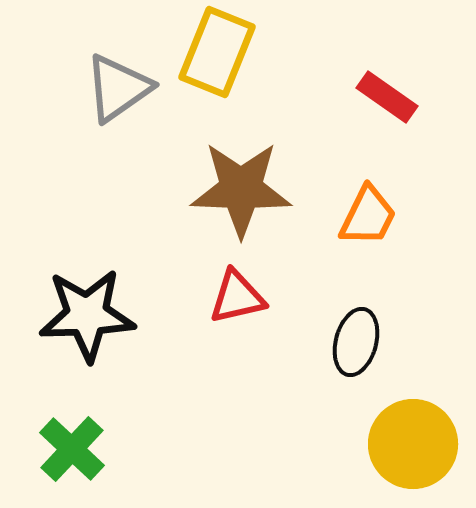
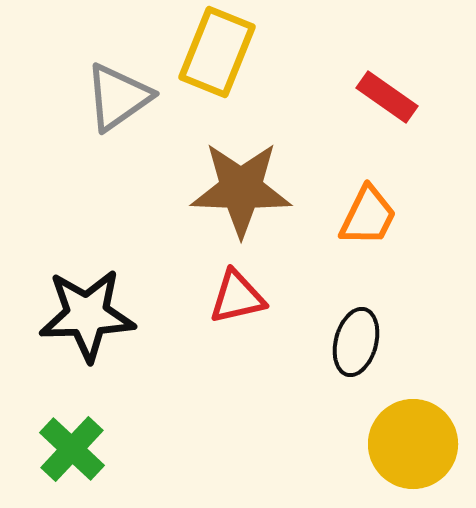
gray triangle: moved 9 px down
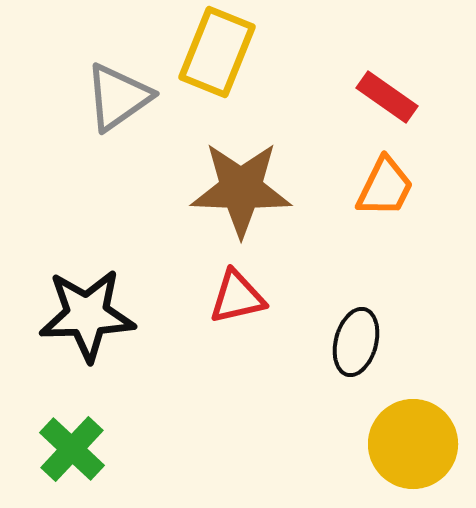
orange trapezoid: moved 17 px right, 29 px up
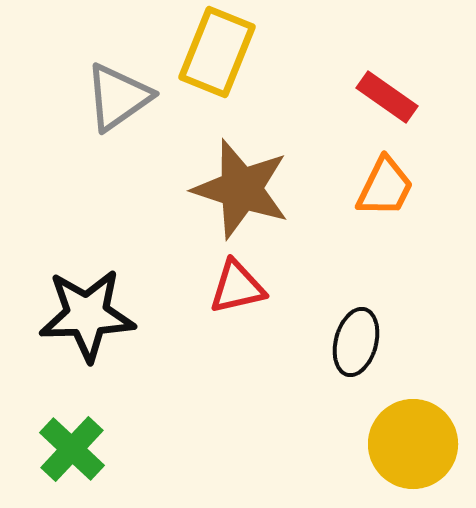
brown star: rotated 16 degrees clockwise
red triangle: moved 10 px up
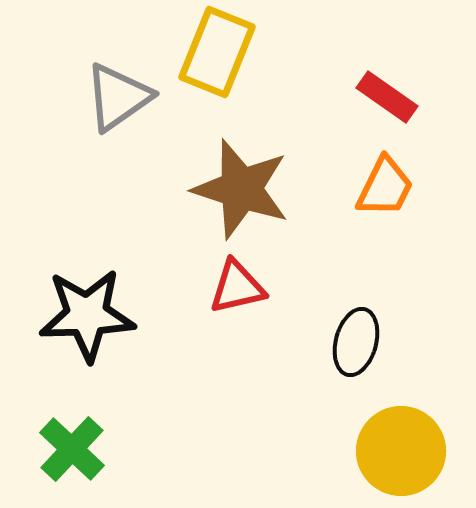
yellow circle: moved 12 px left, 7 px down
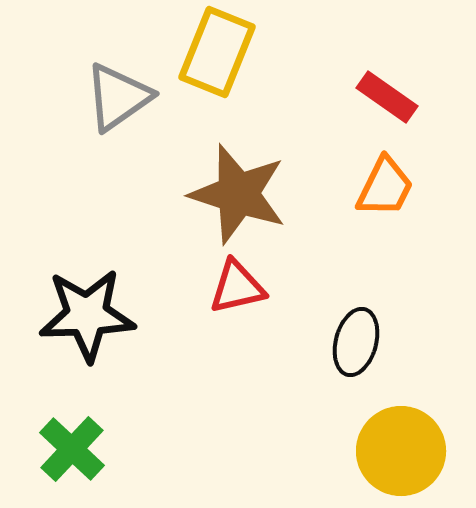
brown star: moved 3 px left, 5 px down
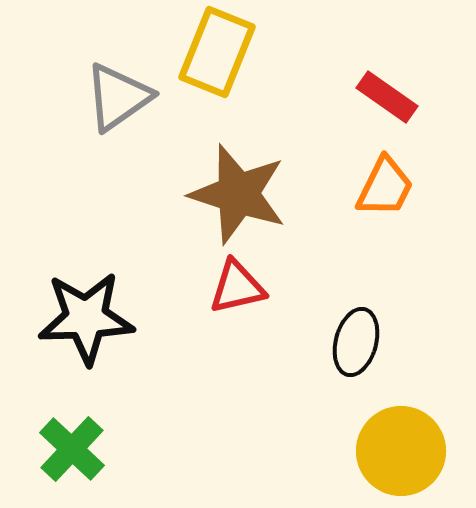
black star: moved 1 px left, 3 px down
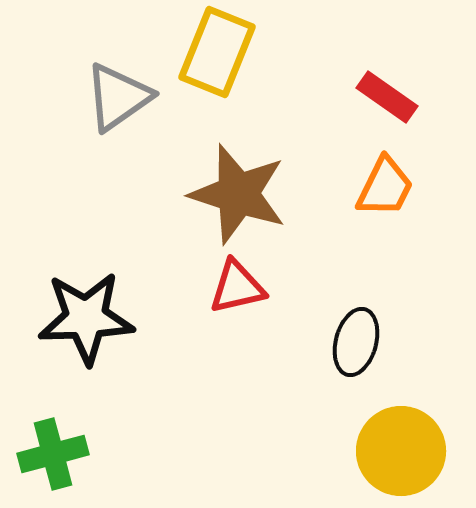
green cross: moved 19 px left, 5 px down; rotated 32 degrees clockwise
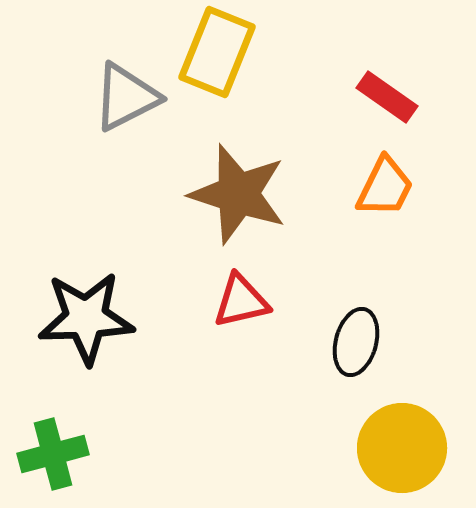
gray triangle: moved 8 px right; rotated 8 degrees clockwise
red triangle: moved 4 px right, 14 px down
yellow circle: moved 1 px right, 3 px up
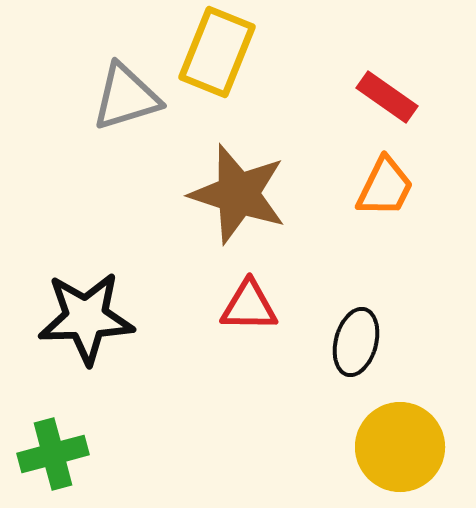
gray triangle: rotated 10 degrees clockwise
red triangle: moved 8 px right, 5 px down; rotated 14 degrees clockwise
yellow circle: moved 2 px left, 1 px up
